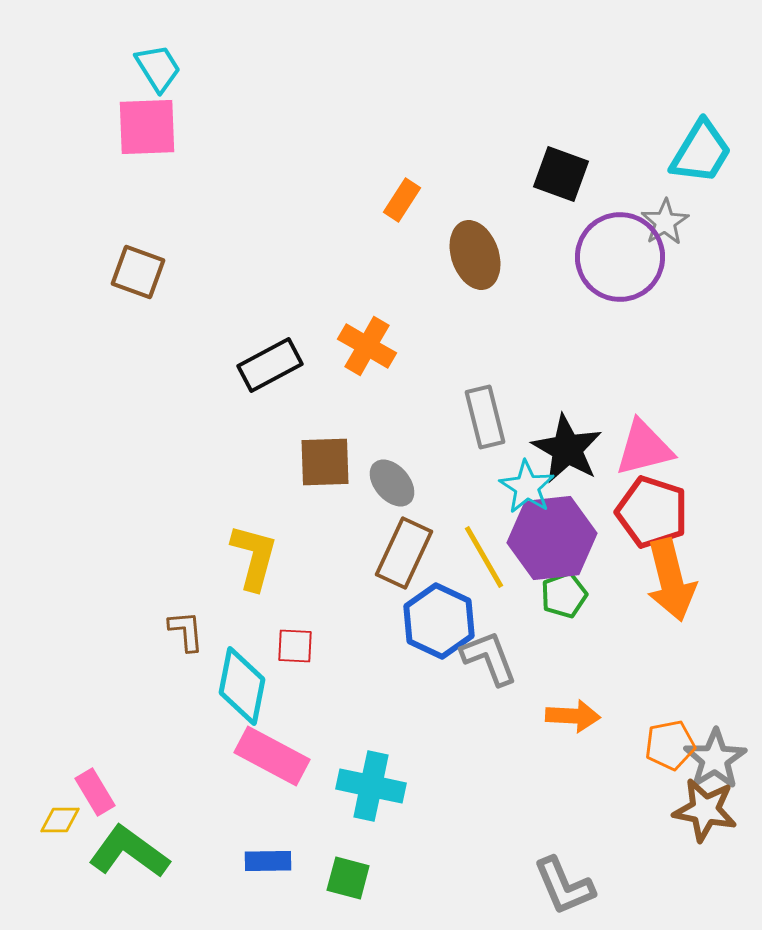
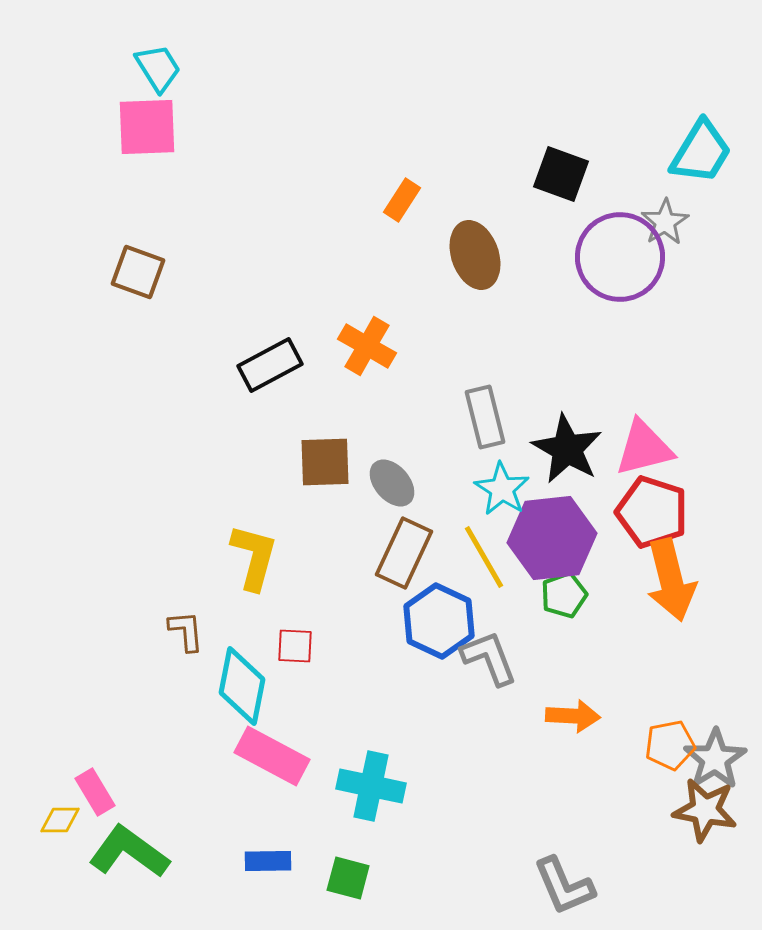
cyan star at (527, 487): moved 25 px left, 2 px down
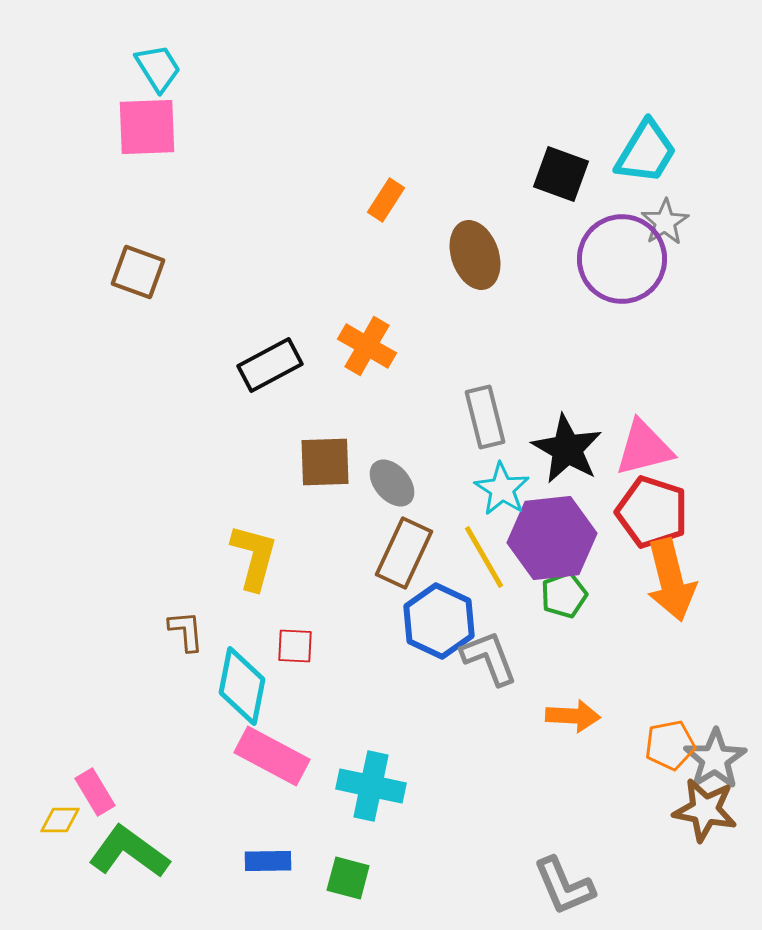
cyan trapezoid at (701, 152): moved 55 px left
orange rectangle at (402, 200): moved 16 px left
purple circle at (620, 257): moved 2 px right, 2 px down
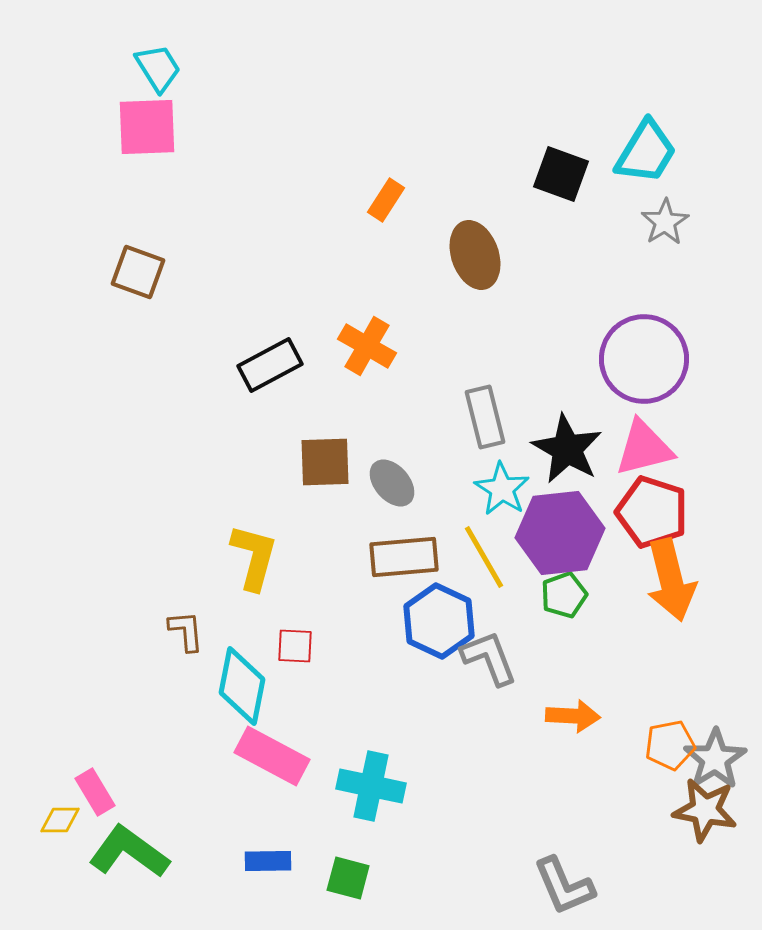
purple circle at (622, 259): moved 22 px right, 100 px down
purple hexagon at (552, 538): moved 8 px right, 5 px up
brown rectangle at (404, 553): moved 4 px down; rotated 60 degrees clockwise
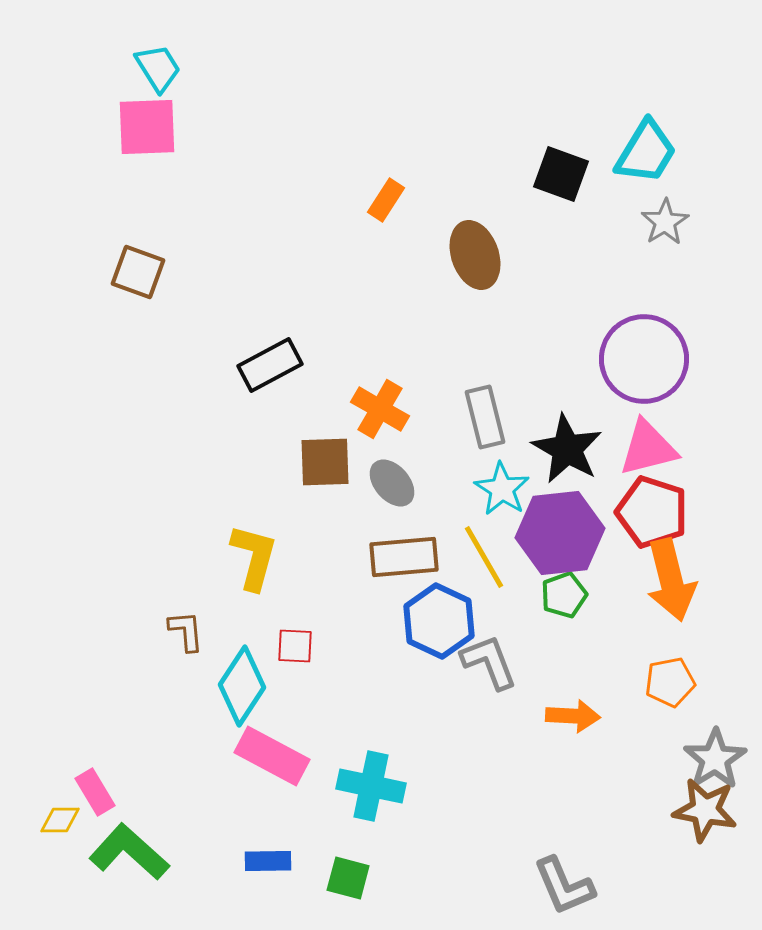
orange cross at (367, 346): moved 13 px right, 63 px down
pink triangle at (644, 448): moved 4 px right
gray L-shape at (489, 658): moved 4 px down
cyan diamond at (242, 686): rotated 22 degrees clockwise
orange pentagon at (670, 745): moved 63 px up
green L-shape at (129, 852): rotated 6 degrees clockwise
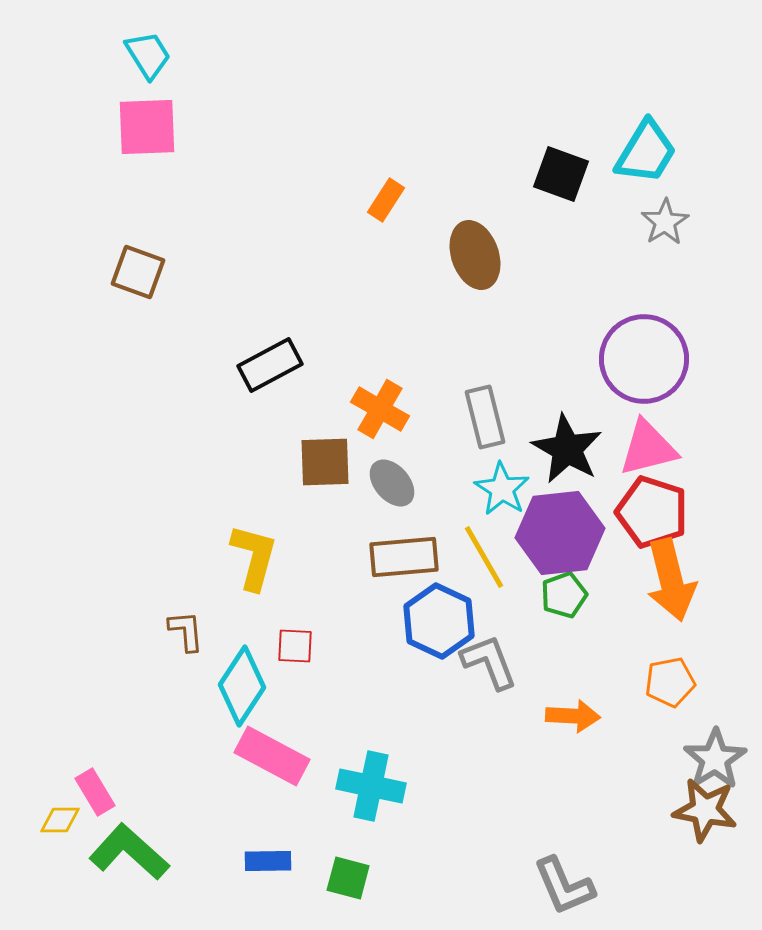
cyan trapezoid at (158, 68): moved 10 px left, 13 px up
